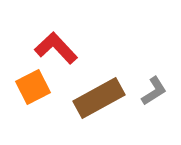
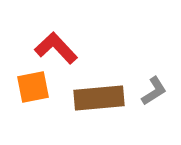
orange square: rotated 16 degrees clockwise
brown rectangle: rotated 24 degrees clockwise
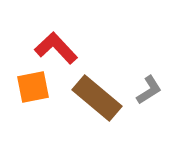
gray L-shape: moved 5 px left, 1 px up
brown rectangle: moved 2 px left; rotated 45 degrees clockwise
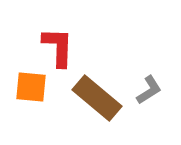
red L-shape: moved 2 px right, 1 px up; rotated 45 degrees clockwise
orange square: moved 2 px left; rotated 16 degrees clockwise
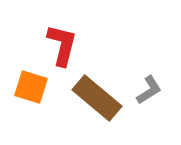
red L-shape: moved 4 px right, 2 px up; rotated 12 degrees clockwise
orange square: rotated 12 degrees clockwise
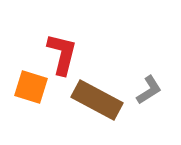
red L-shape: moved 9 px down
brown rectangle: moved 2 px down; rotated 12 degrees counterclockwise
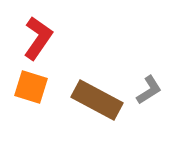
red L-shape: moved 24 px left, 16 px up; rotated 21 degrees clockwise
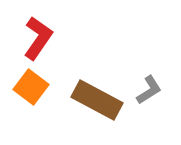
orange square: rotated 20 degrees clockwise
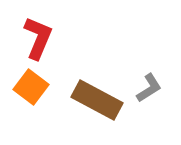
red L-shape: rotated 12 degrees counterclockwise
gray L-shape: moved 2 px up
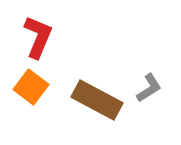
red L-shape: moved 1 px up
